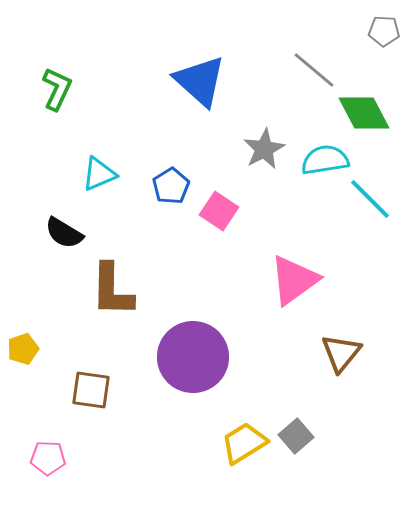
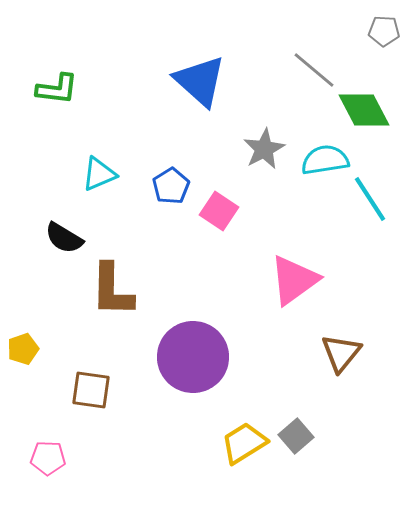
green L-shape: rotated 72 degrees clockwise
green diamond: moved 3 px up
cyan line: rotated 12 degrees clockwise
black semicircle: moved 5 px down
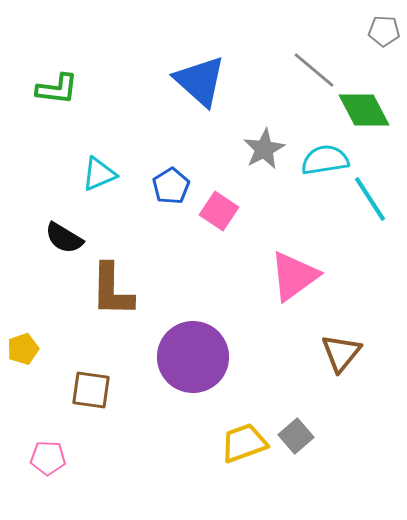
pink triangle: moved 4 px up
yellow trapezoid: rotated 12 degrees clockwise
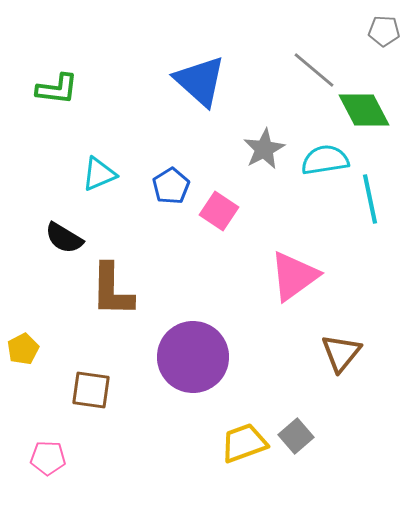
cyan line: rotated 21 degrees clockwise
yellow pentagon: rotated 8 degrees counterclockwise
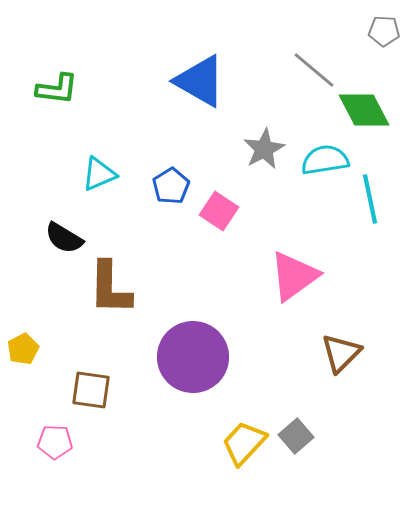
blue triangle: rotated 12 degrees counterclockwise
brown L-shape: moved 2 px left, 2 px up
brown triangle: rotated 6 degrees clockwise
yellow trapezoid: rotated 27 degrees counterclockwise
pink pentagon: moved 7 px right, 16 px up
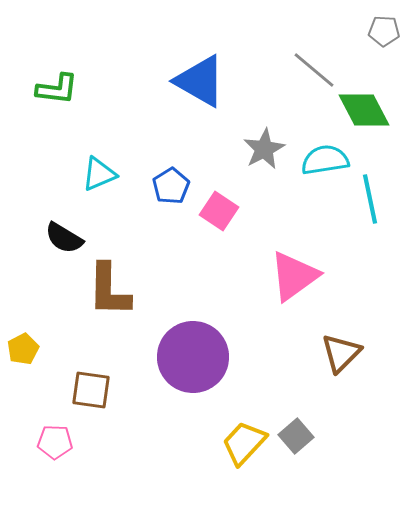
brown L-shape: moved 1 px left, 2 px down
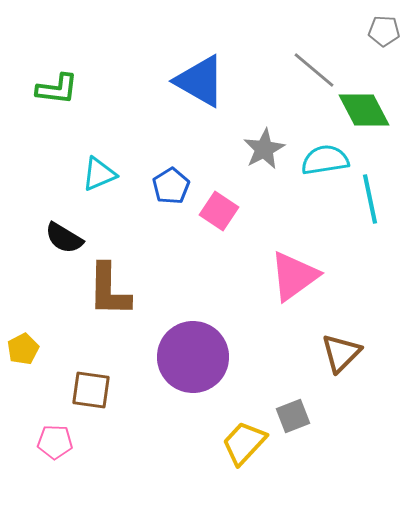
gray square: moved 3 px left, 20 px up; rotated 20 degrees clockwise
